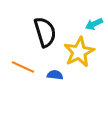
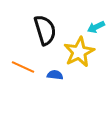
cyan arrow: moved 2 px right, 3 px down
black semicircle: moved 2 px up
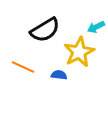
black semicircle: rotated 76 degrees clockwise
blue semicircle: moved 4 px right
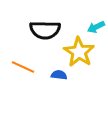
black semicircle: rotated 32 degrees clockwise
yellow star: rotated 12 degrees counterclockwise
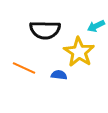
cyan arrow: moved 1 px up
orange line: moved 1 px right, 1 px down
